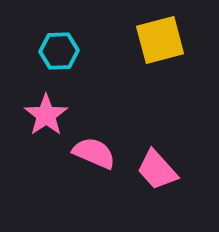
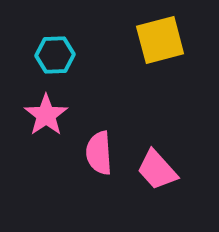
cyan hexagon: moved 4 px left, 4 px down
pink semicircle: moved 5 px right; rotated 117 degrees counterclockwise
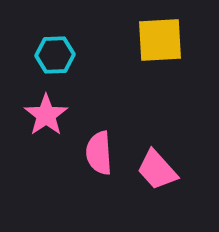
yellow square: rotated 12 degrees clockwise
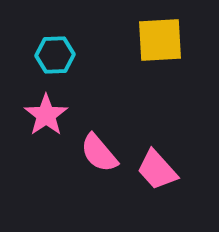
pink semicircle: rotated 36 degrees counterclockwise
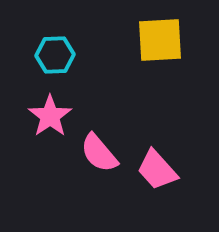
pink star: moved 4 px right, 1 px down
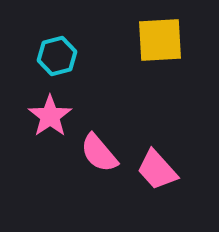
cyan hexagon: moved 2 px right, 1 px down; rotated 12 degrees counterclockwise
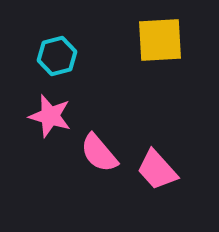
pink star: rotated 21 degrees counterclockwise
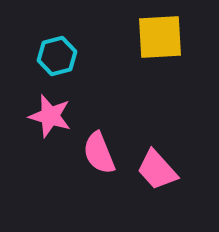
yellow square: moved 3 px up
pink semicircle: rotated 18 degrees clockwise
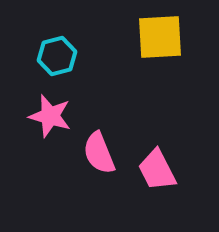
pink trapezoid: rotated 15 degrees clockwise
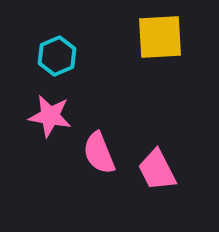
cyan hexagon: rotated 9 degrees counterclockwise
pink star: rotated 6 degrees counterclockwise
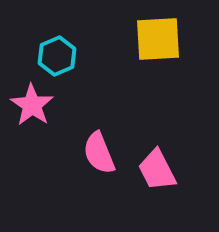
yellow square: moved 2 px left, 2 px down
pink star: moved 18 px left, 11 px up; rotated 24 degrees clockwise
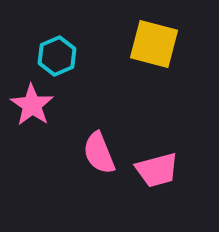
yellow square: moved 4 px left, 5 px down; rotated 18 degrees clockwise
pink trapezoid: rotated 78 degrees counterclockwise
